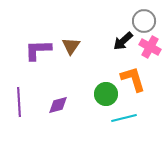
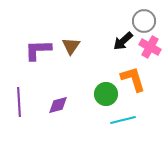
cyan line: moved 1 px left, 2 px down
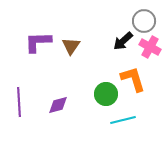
purple L-shape: moved 8 px up
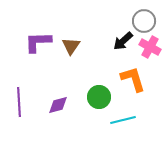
green circle: moved 7 px left, 3 px down
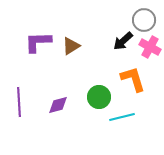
gray circle: moved 1 px up
brown triangle: rotated 24 degrees clockwise
cyan line: moved 1 px left, 3 px up
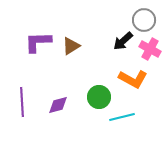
pink cross: moved 2 px down
orange L-shape: rotated 136 degrees clockwise
purple line: moved 3 px right
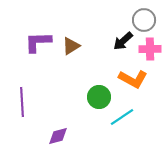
pink cross: rotated 30 degrees counterclockwise
purple diamond: moved 31 px down
cyan line: rotated 20 degrees counterclockwise
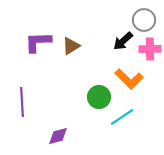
orange L-shape: moved 4 px left; rotated 16 degrees clockwise
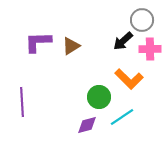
gray circle: moved 2 px left
purple diamond: moved 29 px right, 11 px up
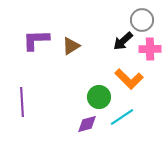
purple L-shape: moved 2 px left, 2 px up
purple diamond: moved 1 px up
